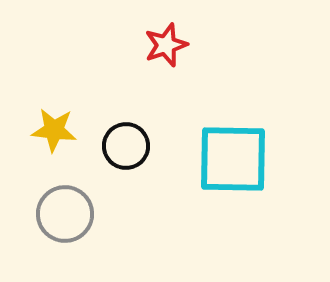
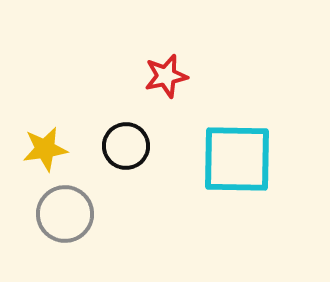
red star: moved 31 px down; rotated 6 degrees clockwise
yellow star: moved 9 px left, 19 px down; rotated 15 degrees counterclockwise
cyan square: moved 4 px right
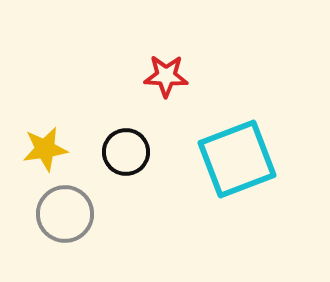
red star: rotated 15 degrees clockwise
black circle: moved 6 px down
cyan square: rotated 22 degrees counterclockwise
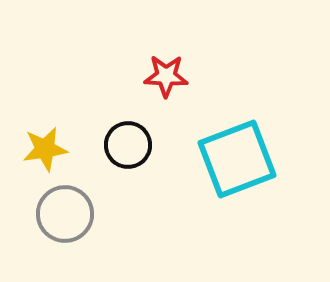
black circle: moved 2 px right, 7 px up
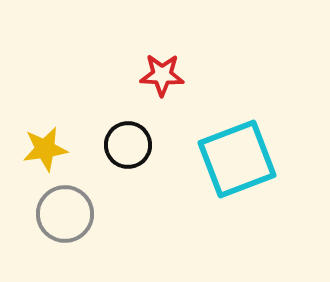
red star: moved 4 px left, 1 px up
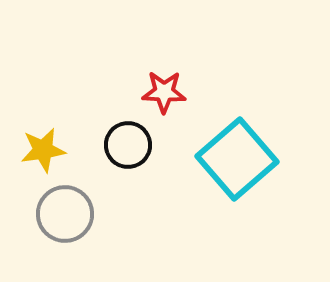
red star: moved 2 px right, 17 px down
yellow star: moved 2 px left, 1 px down
cyan square: rotated 20 degrees counterclockwise
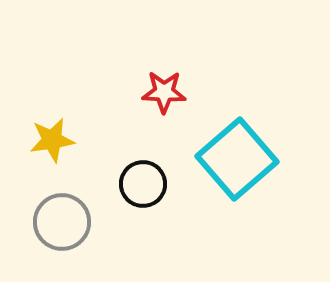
black circle: moved 15 px right, 39 px down
yellow star: moved 9 px right, 10 px up
gray circle: moved 3 px left, 8 px down
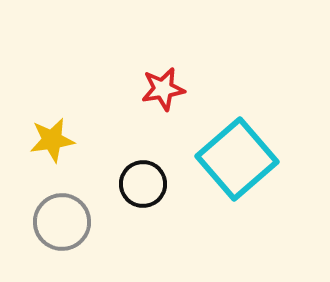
red star: moved 1 px left, 3 px up; rotated 12 degrees counterclockwise
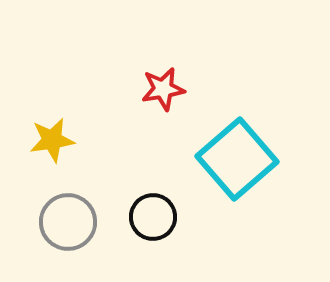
black circle: moved 10 px right, 33 px down
gray circle: moved 6 px right
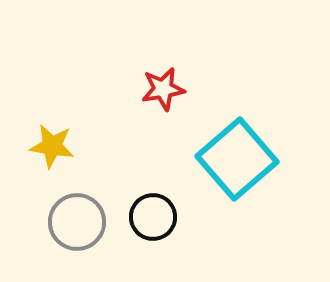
yellow star: moved 6 px down; rotated 18 degrees clockwise
gray circle: moved 9 px right
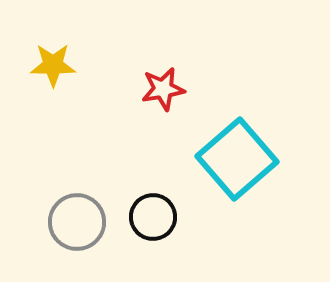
yellow star: moved 1 px right, 81 px up; rotated 9 degrees counterclockwise
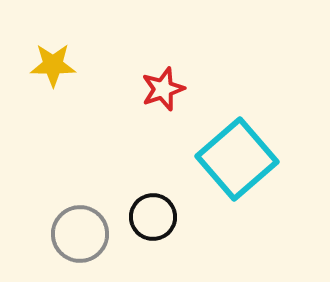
red star: rotated 9 degrees counterclockwise
gray circle: moved 3 px right, 12 px down
